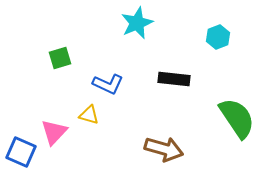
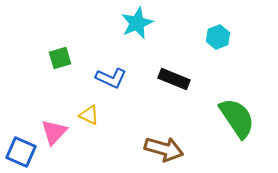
black rectangle: rotated 16 degrees clockwise
blue L-shape: moved 3 px right, 6 px up
yellow triangle: rotated 10 degrees clockwise
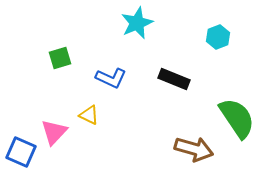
brown arrow: moved 30 px right
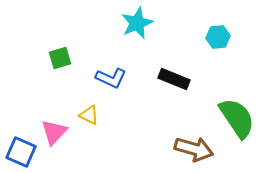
cyan hexagon: rotated 15 degrees clockwise
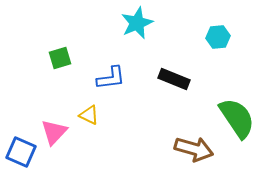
blue L-shape: rotated 32 degrees counterclockwise
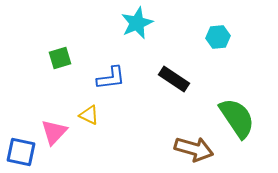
black rectangle: rotated 12 degrees clockwise
blue square: rotated 12 degrees counterclockwise
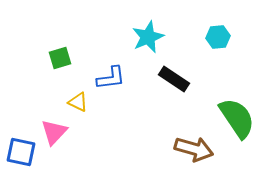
cyan star: moved 11 px right, 14 px down
yellow triangle: moved 11 px left, 13 px up
